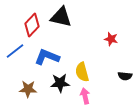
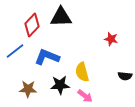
black triangle: rotated 15 degrees counterclockwise
black star: moved 2 px down
pink arrow: rotated 140 degrees clockwise
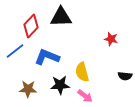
red diamond: moved 1 px left, 1 px down
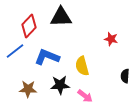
red diamond: moved 2 px left
yellow semicircle: moved 6 px up
black semicircle: rotated 88 degrees clockwise
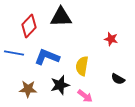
blue line: moved 1 px left, 2 px down; rotated 48 degrees clockwise
yellow semicircle: rotated 24 degrees clockwise
black semicircle: moved 7 px left, 3 px down; rotated 64 degrees counterclockwise
black star: rotated 12 degrees counterclockwise
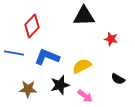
black triangle: moved 23 px right, 1 px up
red diamond: moved 3 px right
yellow semicircle: rotated 54 degrees clockwise
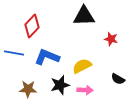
pink arrow: moved 6 px up; rotated 35 degrees counterclockwise
